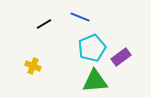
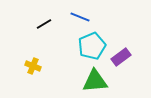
cyan pentagon: moved 2 px up
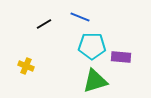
cyan pentagon: rotated 24 degrees clockwise
purple rectangle: rotated 42 degrees clockwise
yellow cross: moved 7 px left
green triangle: rotated 12 degrees counterclockwise
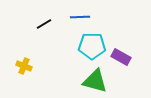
blue line: rotated 24 degrees counterclockwise
purple rectangle: rotated 24 degrees clockwise
yellow cross: moved 2 px left
green triangle: rotated 32 degrees clockwise
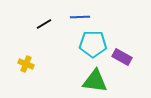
cyan pentagon: moved 1 px right, 2 px up
purple rectangle: moved 1 px right
yellow cross: moved 2 px right, 2 px up
green triangle: rotated 8 degrees counterclockwise
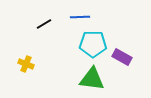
green triangle: moved 3 px left, 2 px up
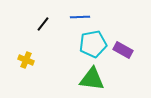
black line: moved 1 px left; rotated 21 degrees counterclockwise
cyan pentagon: rotated 12 degrees counterclockwise
purple rectangle: moved 1 px right, 7 px up
yellow cross: moved 4 px up
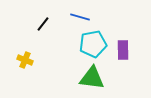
blue line: rotated 18 degrees clockwise
purple rectangle: rotated 60 degrees clockwise
yellow cross: moved 1 px left
green triangle: moved 1 px up
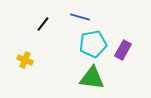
purple rectangle: rotated 30 degrees clockwise
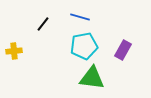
cyan pentagon: moved 9 px left, 2 px down
yellow cross: moved 11 px left, 9 px up; rotated 28 degrees counterclockwise
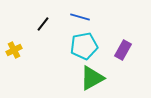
yellow cross: moved 1 px up; rotated 21 degrees counterclockwise
green triangle: rotated 36 degrees counterclockwise
